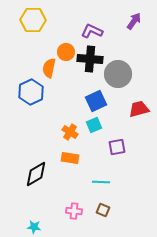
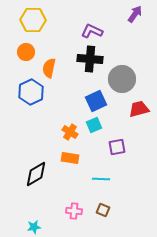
purple arrow: moved 1 px right, 7 px up
orange circle: moved 40 px left
gray circle: moved 4 px right, 5 px down
cyan line: moved 3 px up
cyan star: rotated 16 degrees counterclockwise
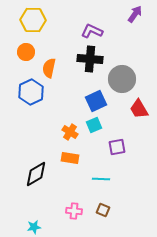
red trapezoid: rotated 105 degrees counterclockwise
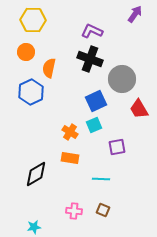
black cross: rotated 15 degrees clockwise
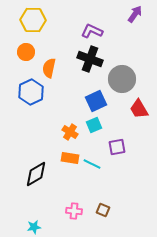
cyan line: moved 9 px left, 15 px up; rotated 24 degrees clockwise
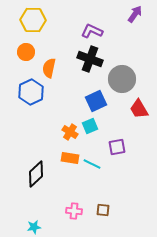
cyan square: moved 4 px left, 1 px down
black diamond: rotated 12 degrees counterclockwise
brown square: rotated 16 degrees counterclockwise
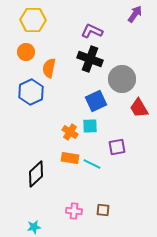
red trapezoid: moved 1 px up
cyan square: rotated 21 degrees clockwise
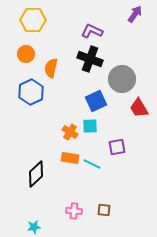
orange circle: moved 2 px down
orange semicircle: moved 2 px right
brown square: moved 1 px right
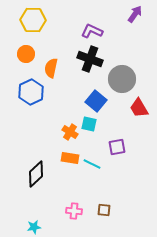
blue square: rotated 25 degrees counterclockwise
cyan square: moved 1 px left, 2 px up; rotated 14 degrees clockwise
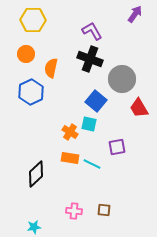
purple L-shape: rotated 35 degrees clockwise
